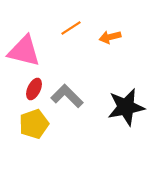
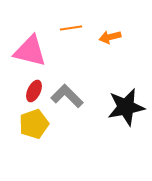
orange line: rotated 25 degrees clockwise
pink triangle: moved 6 px right
red ellipse: moved 2 px down
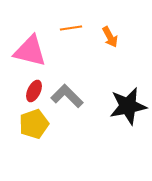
orange arrow: rotated 105 degrees counterclockwise
black star: moved 2 px right, 1 px up
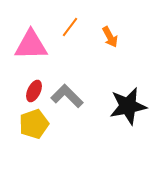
orange line: moved 1 px left, 1 px up; rotated 45 degrees counterclockwise
pink triangle: moved 1 px right, 6 px up; rotated 15 degrees counterclockwise
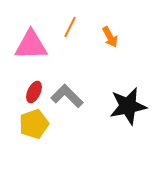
orange line: rotated 10 degrees counterclockwise
red ellipse: moved 1 px down
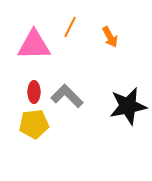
pink triangle: moved 3 px right
red ellipse: rotated 25 degrees counterclockwise
yellow pentagon: rotated 12 degrees clockwise
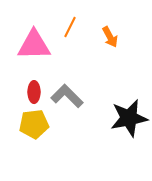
black star: moved 1 px right, 12 px down
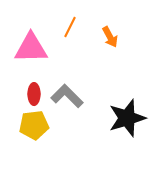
pink triangle: moved 3 px left, 3 px down
red ellipse: moved 2 px down
black star: moved 2 px left; rotated 6 degrees counterclockwise
yellow pentagon: moved 1 px down
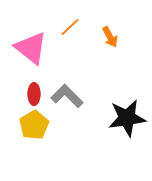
orange line: rotated 20 degrees clockwise
pink triangle: rotated 39 degrees clockwise
black star: rotated 9 degrees clockwise
yellow pentagon: rotated 24 degrees counterclockwise
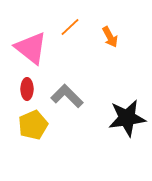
red ellipse: moved 7 px left, 5 px up
yellow pentagon: moved 1 px left; rotated 8 degrees clockwise
